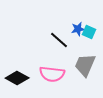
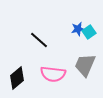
cyan square: rotated 32 degrees clockwise
black line: moved 20 px left
pink semicircle: moved 1 px right
black diamond: rotated 70 degrees counterclockwise
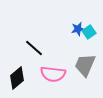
black line: moved 5 px left, 8 px down
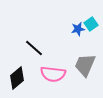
cyan square: moved 2 px right, 8 px up
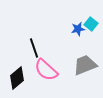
cyan square: rotated 16 degrees counterclockwise
black line: rotated 30 degrees clockwise
gray trapezoid: rotated 45 degrees clockwise
pink semicircle: moved 7 px left, 4 px up; rotated 35 degrees clockwise
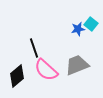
gray trapezoid: moved 8 px left
black diamond: moved 2 px up
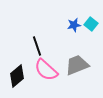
blue star: moved 4 px left, 4 px up
black line: moved 3 px right, 2 px up
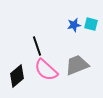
cyan square: rotated 24 degrees counterclockwise
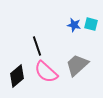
blue star: rotated 24 degrees clockwise
gray trapezoid: rotated 20 degrees counterclockwise
pink semicircle: moved 2 px down
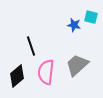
cyan square: moved 7 px up
black line: moved 6 px left
pink semicircle: rotated 55 degrees clockwise
